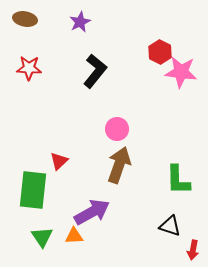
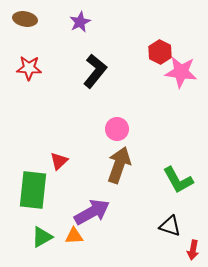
green L-shape: rotated 28 degrees counterclockwise
green triangle: rotated 35 degrees clockwise
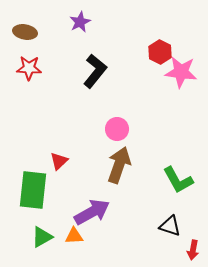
brown ellipse: moved 13 px down
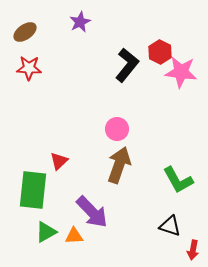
brown ellipse: rotated 45 degrees counterclockwise
black L-shape: moved 32 px right, 6 px up
purple arrow: rotated 75 degrees clockwise
green triangle: moved 4 px right, 5 px up
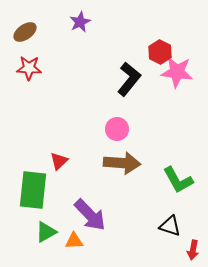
black L-shape: moved 2 px right, 14 px down
pink star: moved 4 px left
brown arrow: moved 3 px right, 2 px up; rotated 75 degrees clockwise
purple arrow: moved 2 px left, 3 px down
orange triangle: moved 5 px down
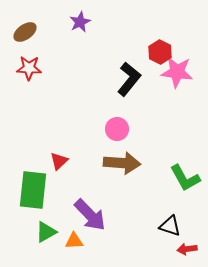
green L-shape: moved 7 px right, 2 px up
red arrow: moved 6 px left, 1 px up; rotated 72 degrees clockwise
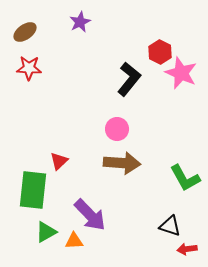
pink star: moved 4 px right, 1 px down; rotated 16 degrees clockwise
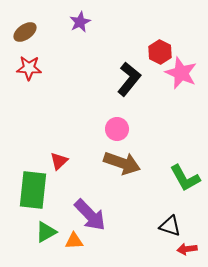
brown arrow: rotated 15 degrees clockwise
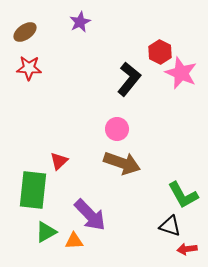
green L-shape: moved 2 px left, 17 px down
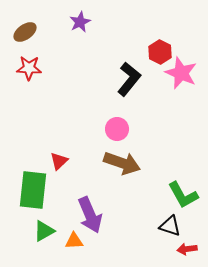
purple arrow: rotated 21 degrees clockwise
green triangle: moved 2 px left, 1 px up
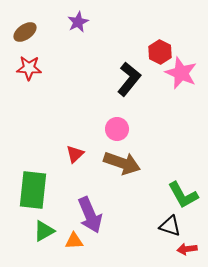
purple star: moved 2 px left
red triangle: moved 16 px right, 7 px up
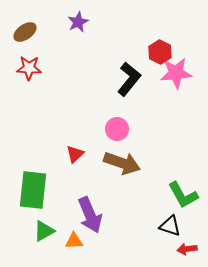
pink star: moved 5 px left; rotated 28 degrees counterclockwise
